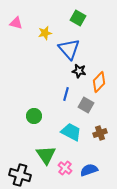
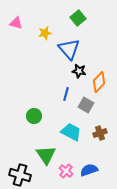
green square: rotated 21 degrees clockwise
pink cross: moved 1 px right, 3 px down
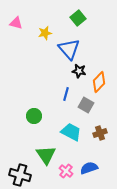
blue semicircle: moved 2 px up
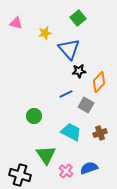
black star: rotated 16 degrees counterclockwise
blue line: rotated 48 degrees clockwise
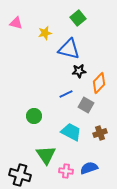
blue triangle: rotated 35 degrees counterclockwise
orange diamond: moved 1 px down
pink cross: rotated 32 degrees counterclockwise
